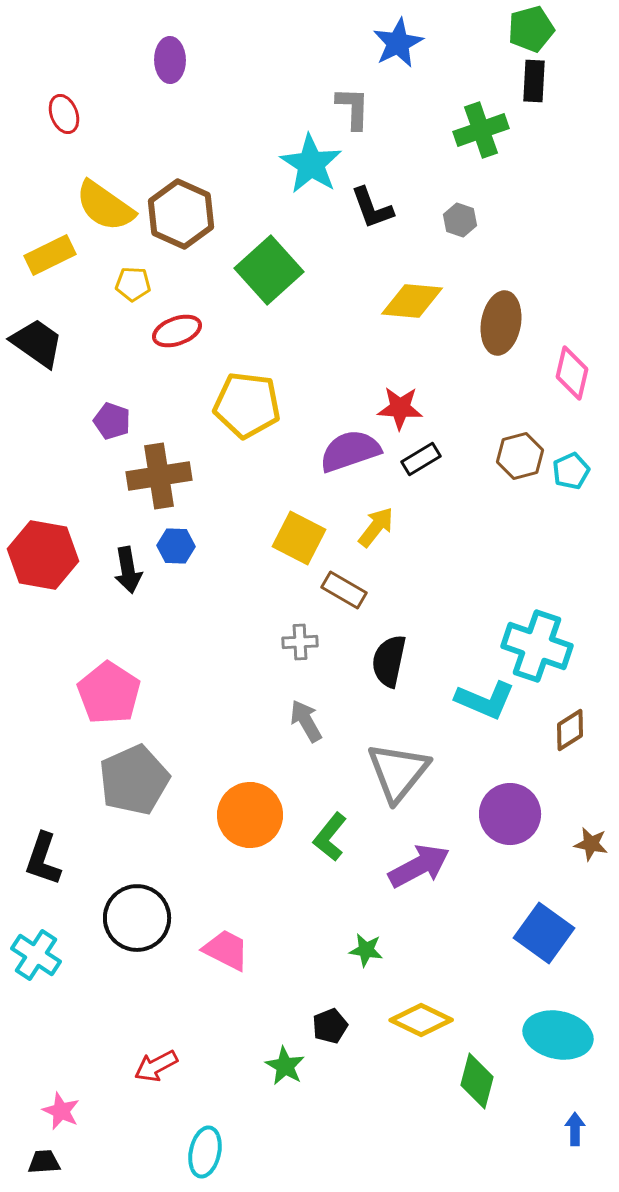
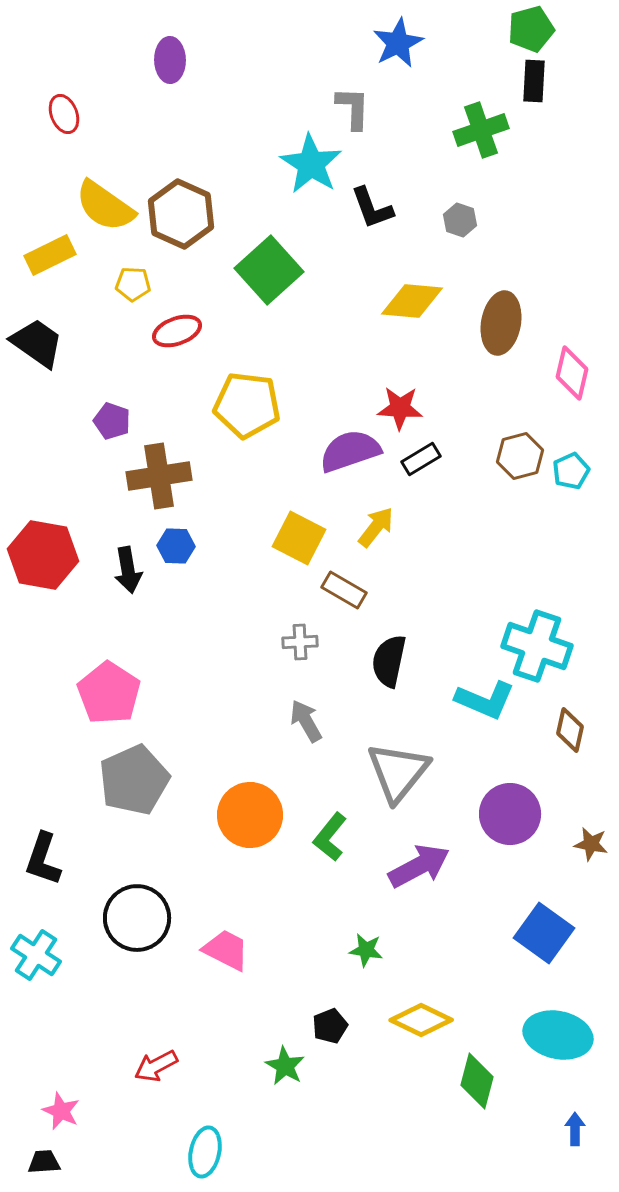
brown diamond at (570, 730): rotated 45 degrees counterclockwise
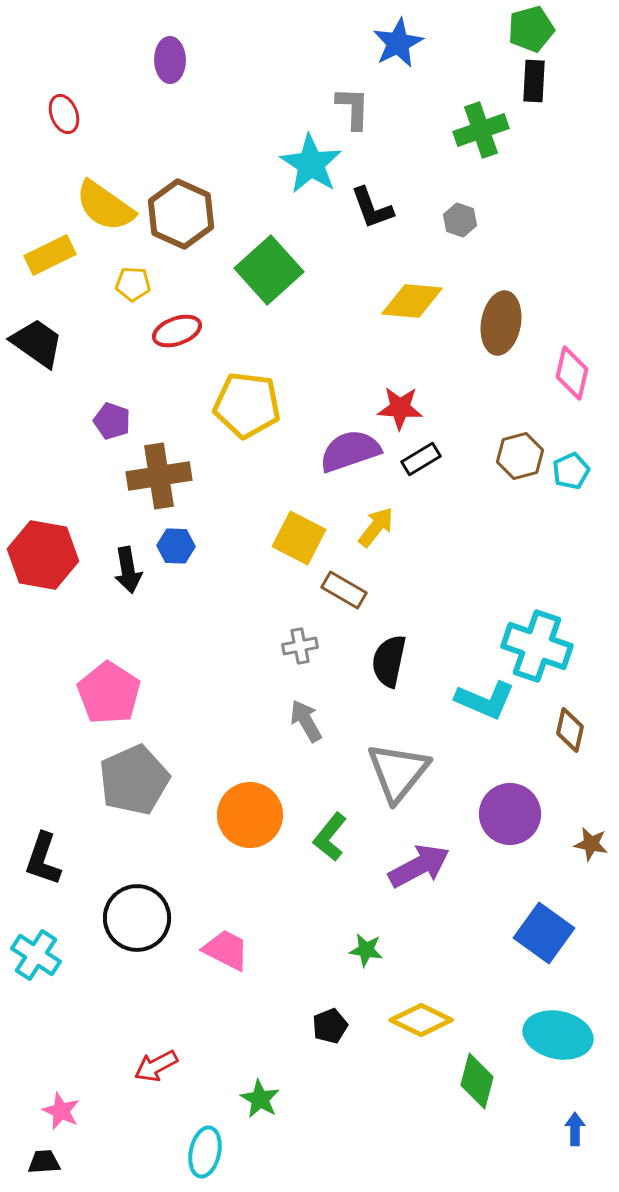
gray cross at (300, 642): moved 4 px down; rotated 8 degrees counterclockwise
green star at (285, 1066): moved 25 px left, 33 px down
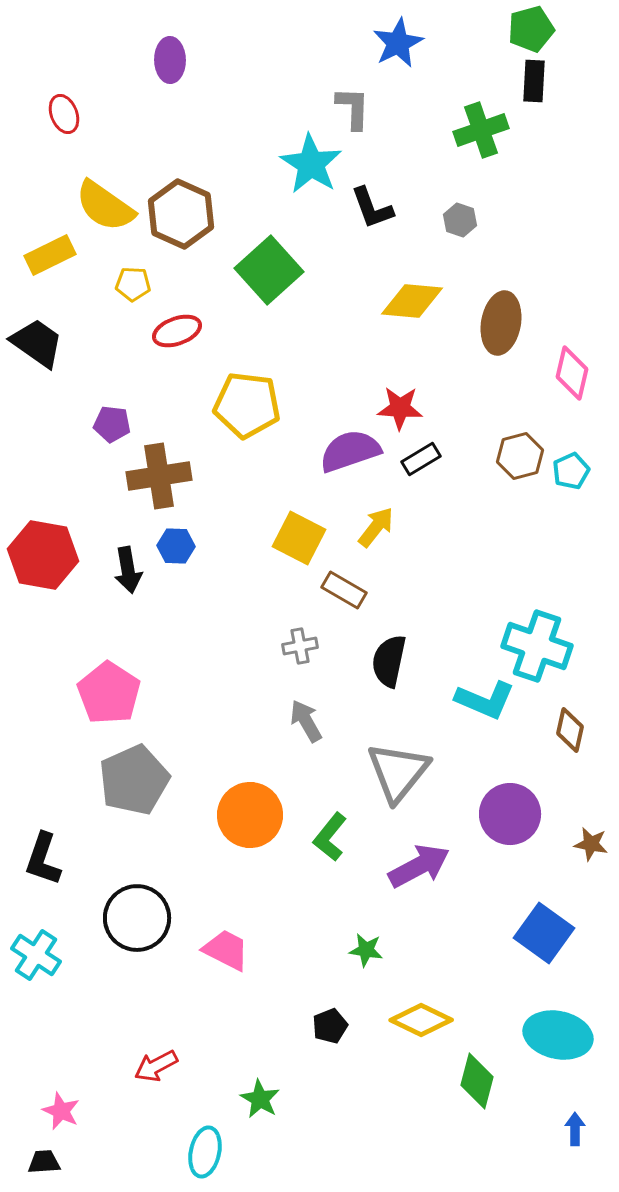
purple pentagon at (112, 421): moved 3 px down; rotated 12 degrees counterclockwise
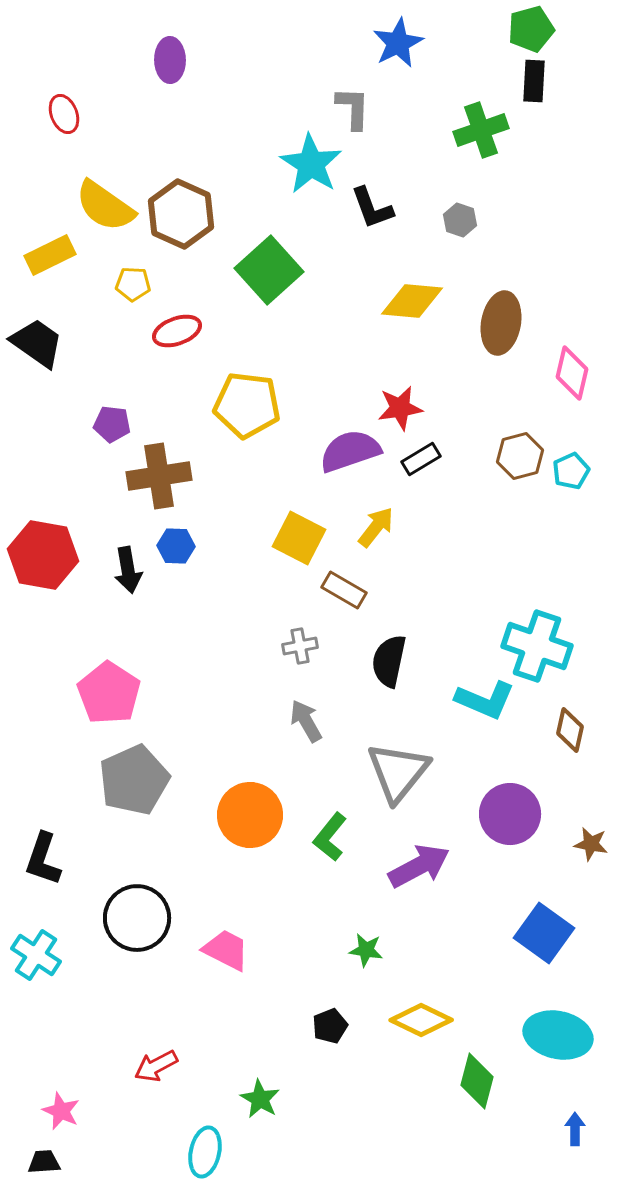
red star at (400, 408): rotated 12 degrees counterclockwise
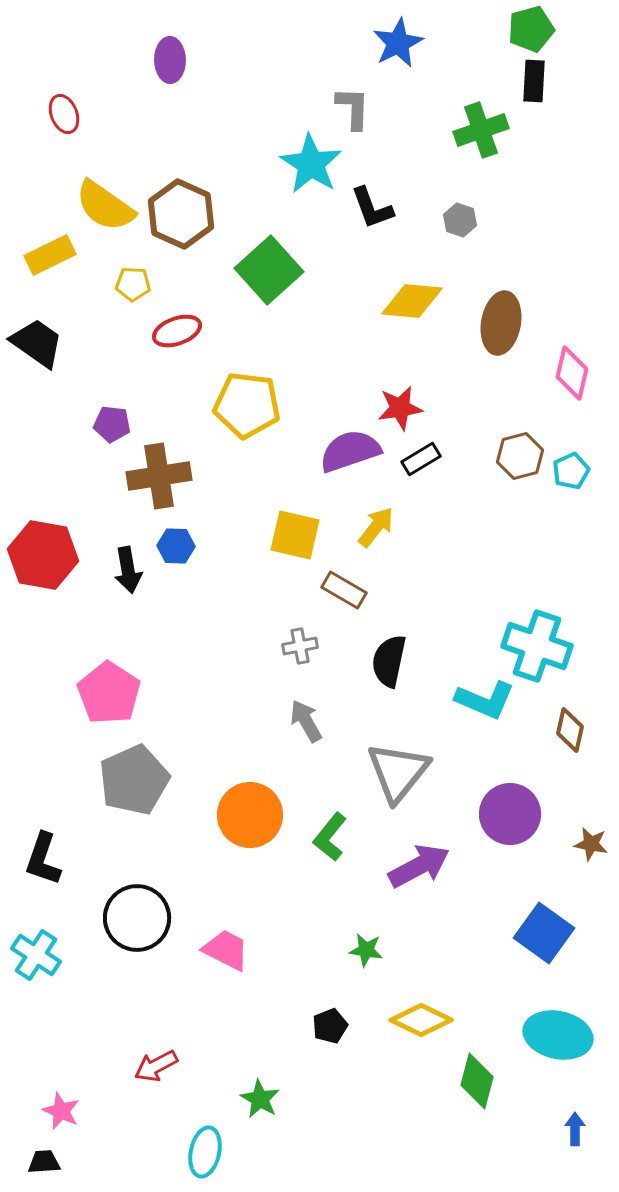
yellow square at (299, 538): moved 4 px left, 3 px up; rotated 14 degrees counterclockwise
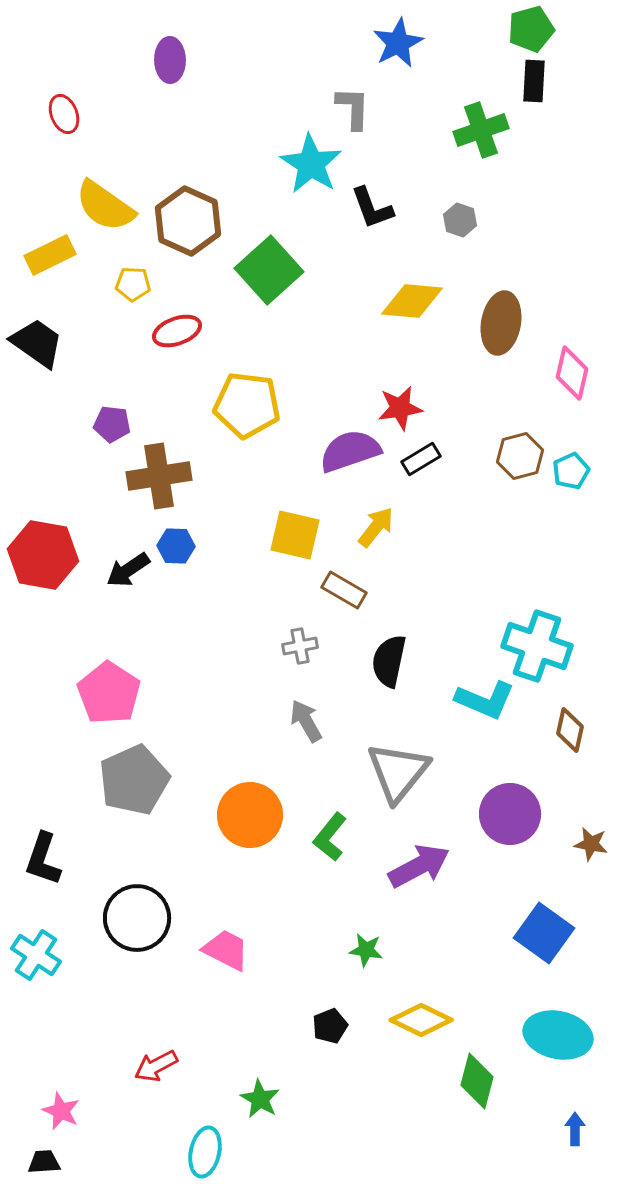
brown hexagon at (181, 214): moved 7 px right, 7 px down
black arrow at (128, 570): rotated 66 degrees clockwise
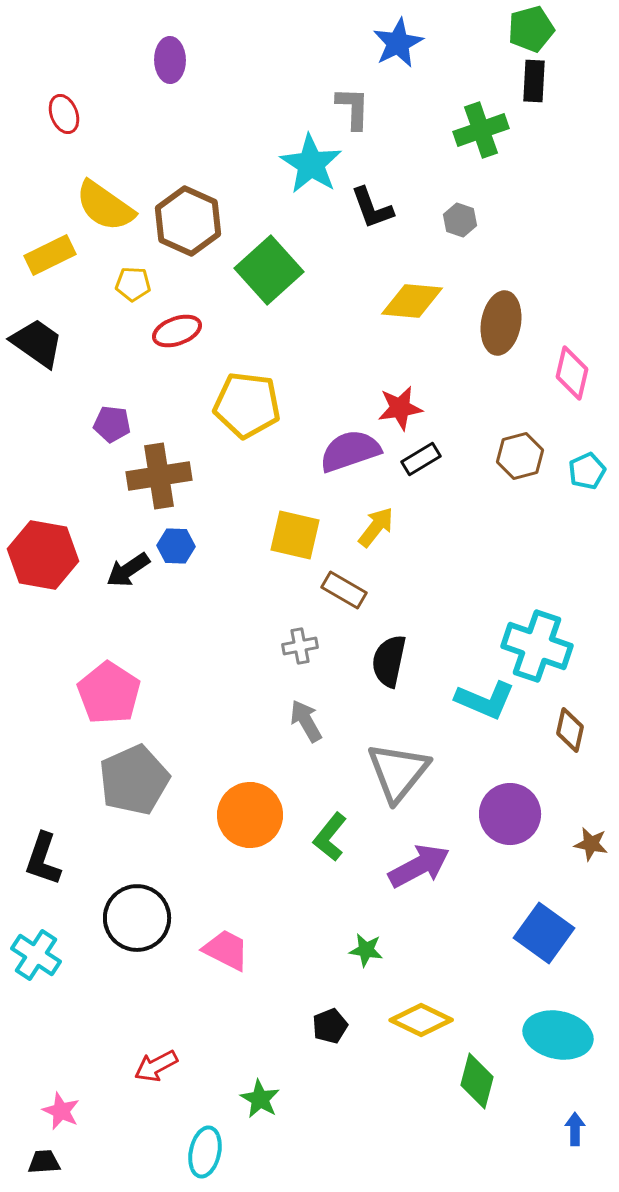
cyan pentagon at (571, 471): moved 16 px right
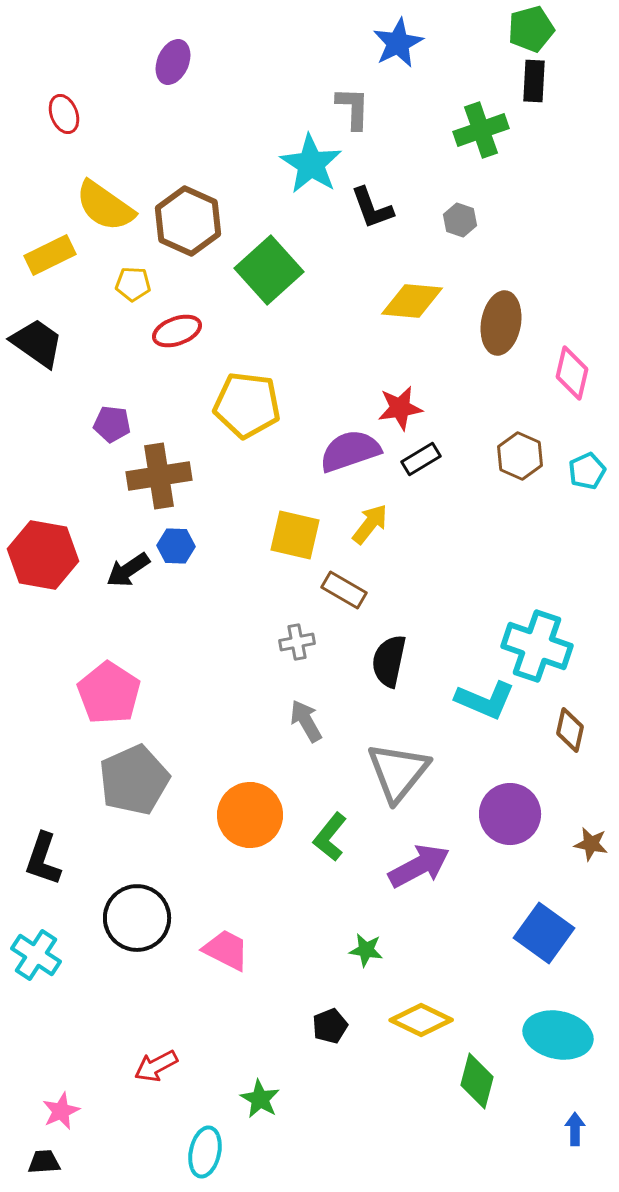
purple ellipse at (170, 60): moved 3 px right, 2 px down; rotated 24 degrees clockwise
brown hexagon at (520, 456): rotated 21 degrees counterclockwise
yellow arrow at (376, 527): moved 6 px left, 3 px up
gray cross at (300, 646): moved 3 px left, 4 px up
pink star at (61, 1111): rotated 24 degrees clockwise
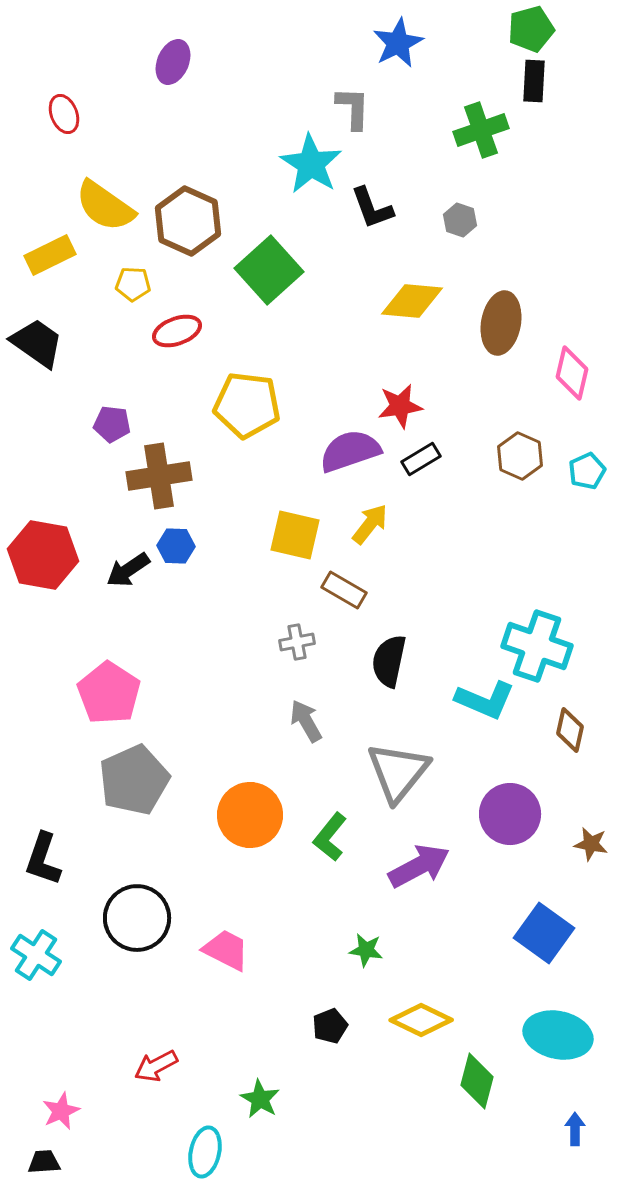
red star at (400, 408): moved 2 px up
